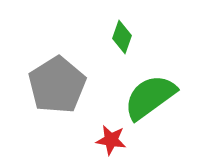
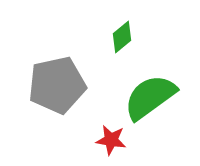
green diamond: rotated 32 degrees clockwise
gray pentagon: rotated 20 degrees clockwise
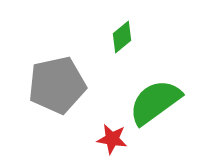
green semicircle: moved 5 px right, 5 px down
red star: moved 1 px right, 1 px up
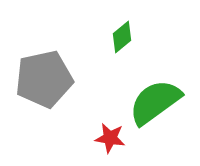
gray pentagon: moved 13 px left, 6 px up
red star: moved 2 px left, 1 px up
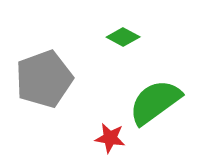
green diamond: moved 1 px right; rotated 68 degrees clockwise
gray pentagon: rotated 8 degrees counterclockwise
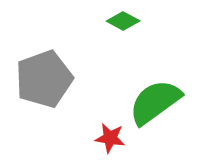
green diamond: moved 16 px up
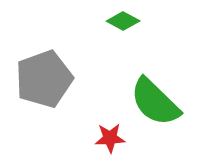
green semicircle: rotated 100 degrees counterclockwise
red star: rotated 12 degrees counterclockwise
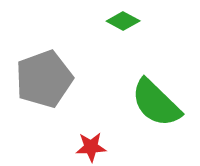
green semicircle: moved 1 px right, 1 px down
red star: moved 19 px left, 9 px down
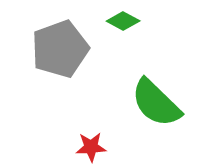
gray pentagon: moved 16 px right, 30 px up
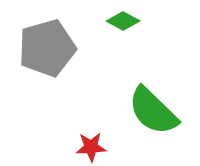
gray pentagon: moved 13 px left, 1 px up; rotated 4 degrees clockwise
green semicircle: moved 3 px left, 8 px down
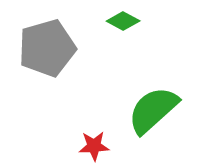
green semicircle: moved 1 px up; rotated 94 degrees clockwise
red star: moved 3 px right, 1 px up
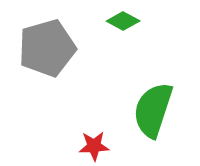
green semicircle: rotated 30 degrees counterclockwise
